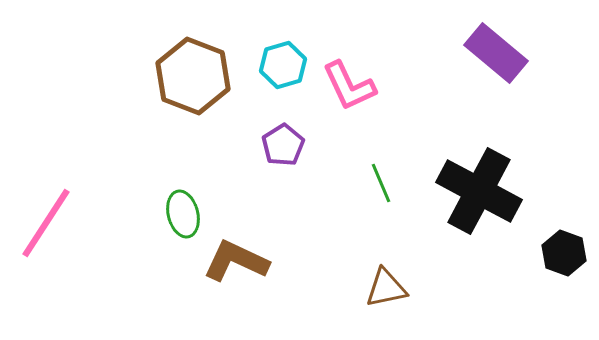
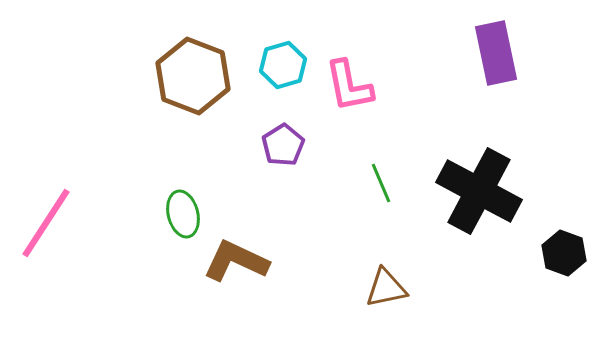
purple rectangle: rotated 38 degrees clockwise
pink L-shape: rotated 14 degrees clockwise
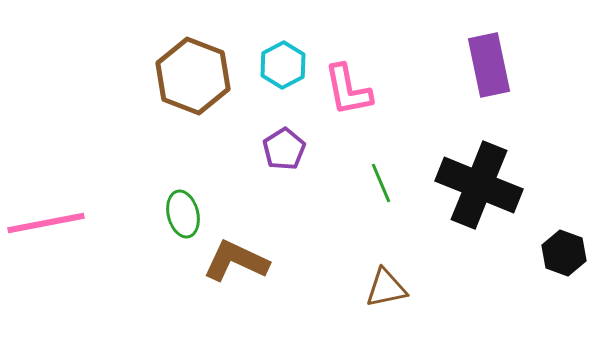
purple rectangle: moved 7 px left, 12 px down
cyan hexagon: rotated 12 degrees counterclockwise
pink L-shape: moved 1 px left, 4 px down
purple pentagon: moved 1 px right, 4 px down
black cross: moved 6 px up; rotated 6 degrees counterclockwise
pink line: rotated 46 degrees clockwise
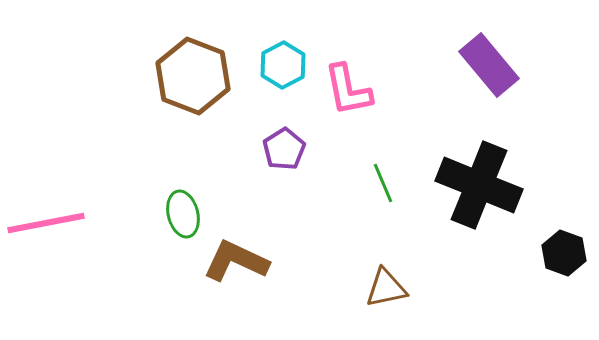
purple rectangle: rotated 28 degrees counterclockwise
green line: moved 2 px right
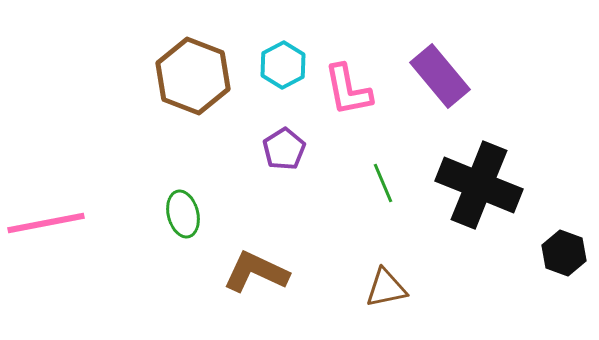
purple rectangle: moved 49 px left, 11 px down
brown L-shape: moved 20 px right, 11 px down
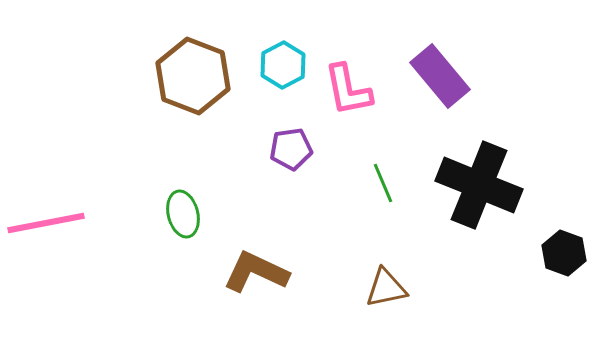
purple pentagon: moved 7 px right; rotated 24 degrees clockwise
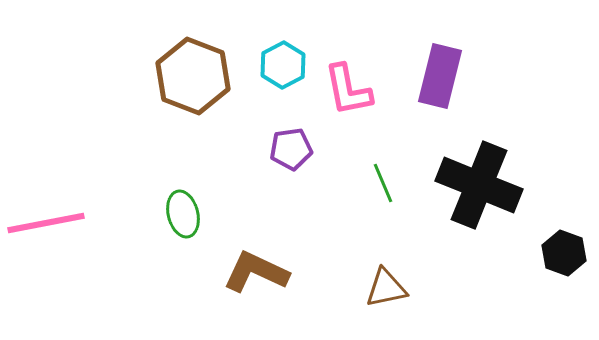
purple rectangle: rotated 54 degrees clockwise
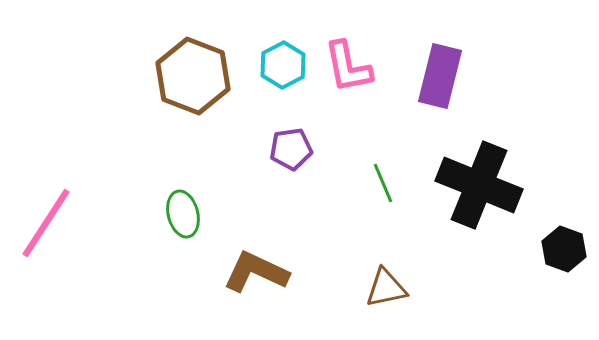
pink L-shape: moved 23 px up
pink line: rotated 46 degrees counterclockwise
black hexagon: moved 4 px up
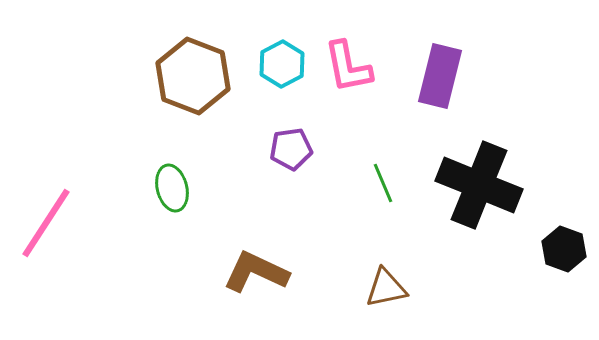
cyan hexagon: moved 1 px left, 1 px up
green ellipse: moved 11 px left, 26 px up
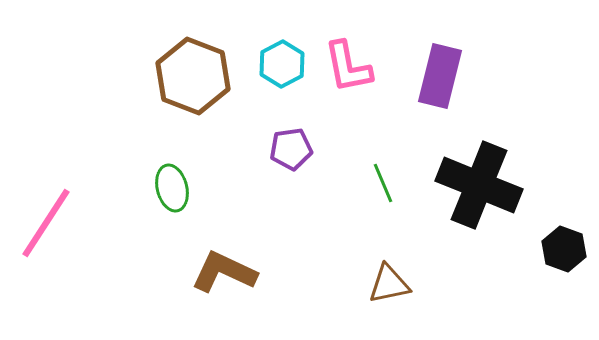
brown L-shape: moved 32 px left
brown triangle: moved 3 px right, 4 px up
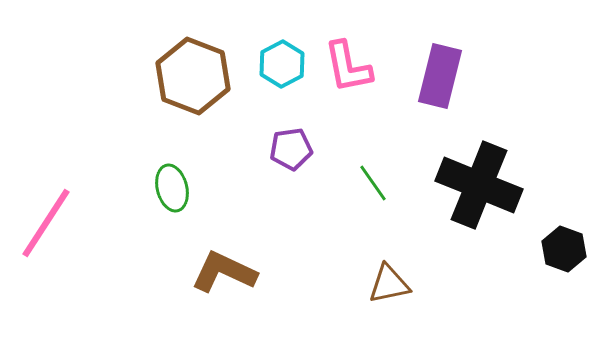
green line: moved 10 px left; rotated 12 degrees counterclockwise
